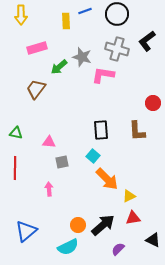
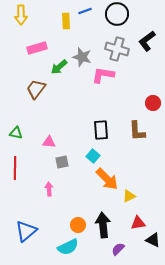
red triangle: moved 5 px right, 5 px down
black arrow: rotated 55 degrees counterclockwise
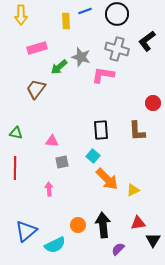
gray star: moved 1 px left
pink triangle: moved 3 px right, 1 px up
yellow triangle: moved 4 px right, 6 px up
black triangle: rotated 35 degrees clockwise
cyan semicircle: moved 13 px left, 2 px up
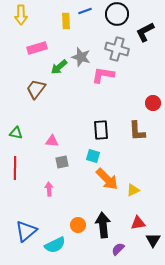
black L-shape: moved 2 px left, 9 px up; rotated 10 degrees clockwise
cyan square: rotated 24 degrees counterclockwise
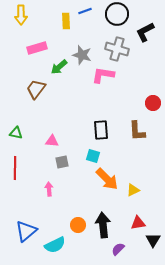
gray star: moved 1 px right, 2 px up
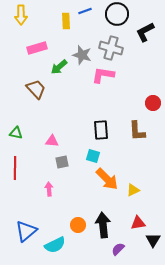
gray cross: moved 6 px left, 1 px up
brown trapezoid: rotated 100 degrees clockwise
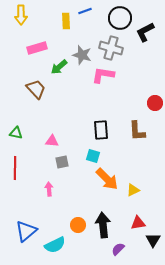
black circle: moved 3 px right, 4 px down
red circle: moved 2 px right
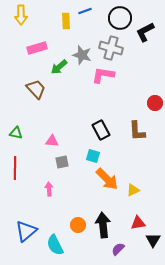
black rectangle: rotated 24 degrees counterclockwise
cyan semicircle: rotated 90 degrees clockwise
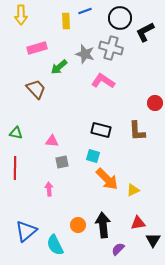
gray star: moved 3 px right, 1 px up
pink L-shape: moved 6 px down; rotated 25 degrees clockwise
black rectangle: rotated 48 degrees counterclockwise
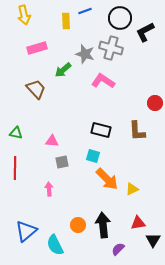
yellow arrow: moved 3 px right; rotated 12 degrees counterclockwise
green arrow: moved 4 px right, 3 px down
yellow triangle: moved 1 px left, 1 px up
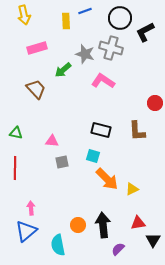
pink arrow: moved 18 px left, 19 px down
cyan semicircle: moved 3 px right; rotated 15 degrees clockwise
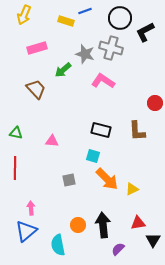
yellow arrow: rotated 36 degrees clockwise
yellow rectangle: rotated 70 degrees counterclockwise
gray square: moved 7 px right, 18 px down
